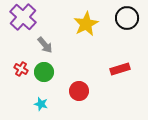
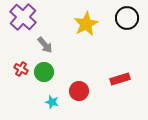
red rectangle: moved 10 px down
cyan star: moved 11 px right, 2 px up
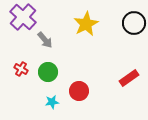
black circle: moved 7 px right, 5 px down
gray arrow: moved 5 px up
green circle: moved 4 px right
red rectangle: moved 9 px right, 1 px up; rotated 18 degrees counterclockwise
cyan star: rotated 24 degrees counterclockwise
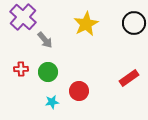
red cross: rotated 32 degrees counterclockwise
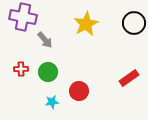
purple cross: rotated 32 degrees counterclockwise
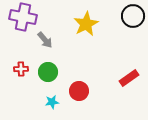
black circle: moved 1 px left, 7 px up
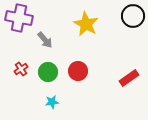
purple cross: moved 4 px left, 1 px down
yellow star: rotated 15 degrees counterclockwise
red cross: rotated 32 degrees counterclockwise
red circle: moved 1 px left, 20 px up
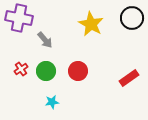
black circle: moved 1 px left, 2 px down
yellow star: moved 5 px right
green circle: moved 2 px left, 1 px up
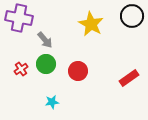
black circle: moved 2 px up
green circle: moved 7 px up
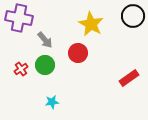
black circle: moved 1 px right
green circle: moved 1 px left, 1 px down
red circle: moved 18 px up
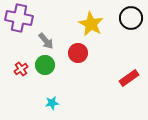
black circle: moved 2 px left, 2 px down
gray arrow: moved 1 px right, 1 px down
cyan star: moved 1 px down
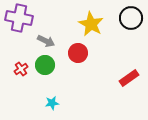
gray arrow: rotated 24 degrees counterclockwise
